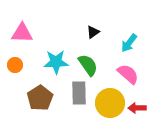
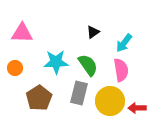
cyan arrow: moved 5 px left
orange circle: moved 3 px down
pink semicircle: moved 7 px left, 4 px up; rotated 40 degrees clockwise
gray rectangle: rotated 15 degrees clockwise
brown pentagon: moved 1 px left
yellow circle: moved 2 px up
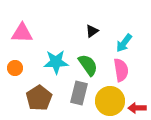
black triangle: moved 1 px left, 1 px up
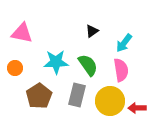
pink triangle: rotated 10 degrees clockwise
gray rectangle: moved 2 px left, 2 px down
brown pentagon: moved 2 px up
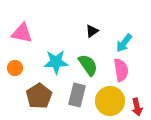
red arrow: moved 1 px up; rotated 102 degrees counterclockwise
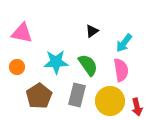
orange circle: moved 2 px right, 1 px up
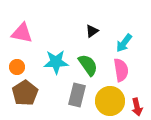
brown pentagon: moved 14 px left, 3 px up
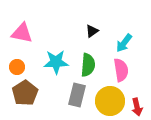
green semicircle: rotated 40 degrees clockwise
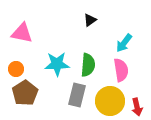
black triangle: moved 2 px left, 11 px up
cyan star: moved 1 px right, 2 px down
orange circle: moved 1 px left, 2 px down
